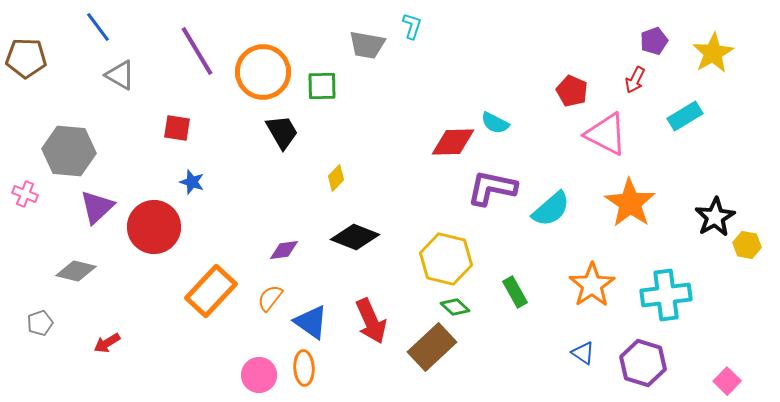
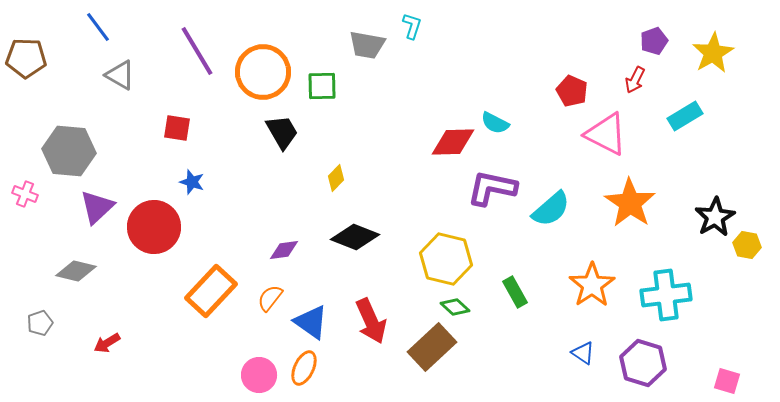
orange ellipse at (304, 368): rotated 28 degrees clockwise
pink square at (727, 381): rotated 28 degrees counterclockwise
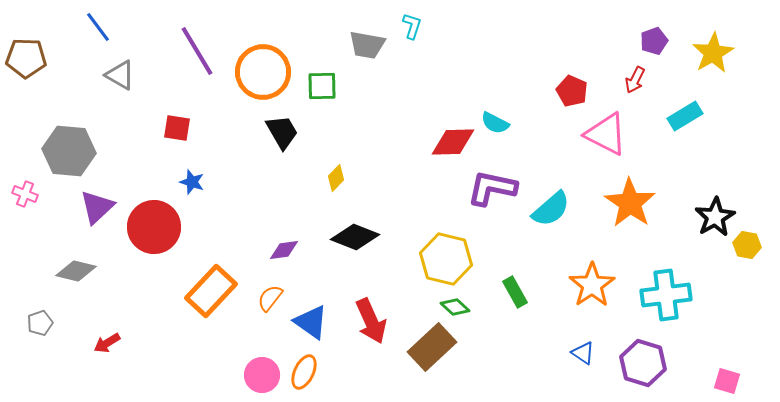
orange ellipse at (304, 368): moved 4 px down
pink circle at (259, 375): moved 3 px right
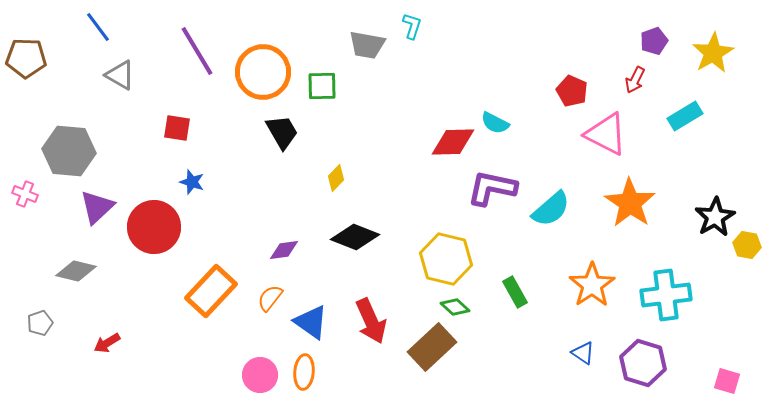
orange ellipse at (304, 372): rotated 20 degrees counterclockwise
pink circle at (262, 375): moved 2 px left
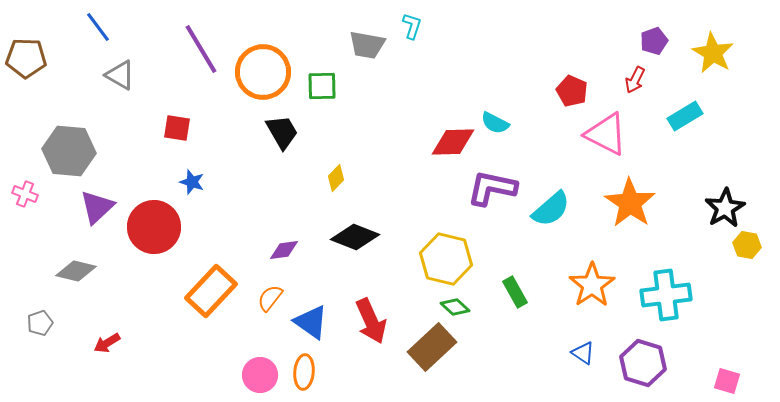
purple line at (197, 51): moved 4 px right, 2 px up
yellow star at (713, 53): rotated 12 degrees counterclockwise
black star at (715, 217): moved 10 px right, 9 px up
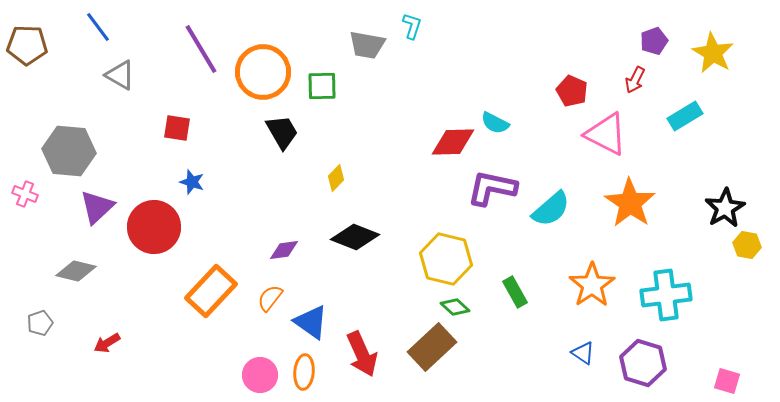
brown pentagon at (26, 58): moved 1 px right, 13 px up
red arrow at (371, 321): moved 9 px left, 33 px down
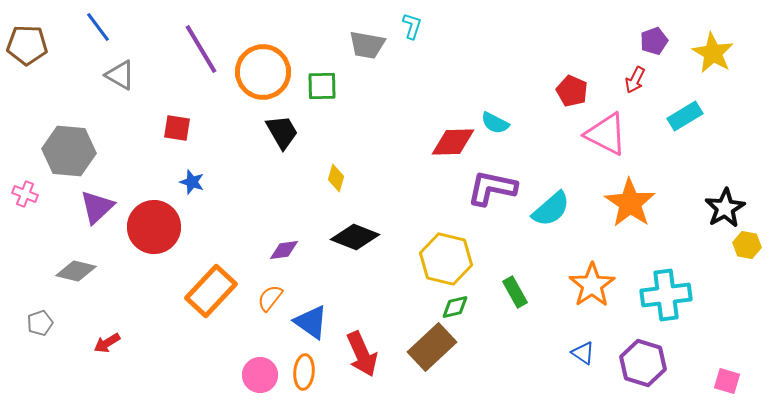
yellow diamond at (336, 178): rotated 28 degrees counterclockwise
green diamond at (455, 307): rotated 56 degrees counterclockwise
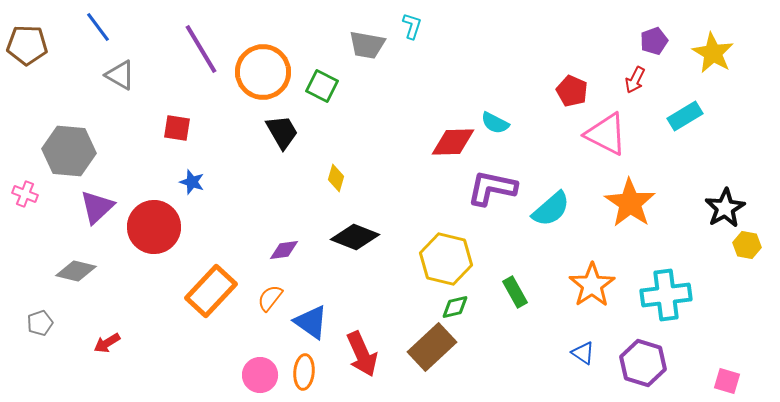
green square at (322, 86): rotated 28 degrees clockwise
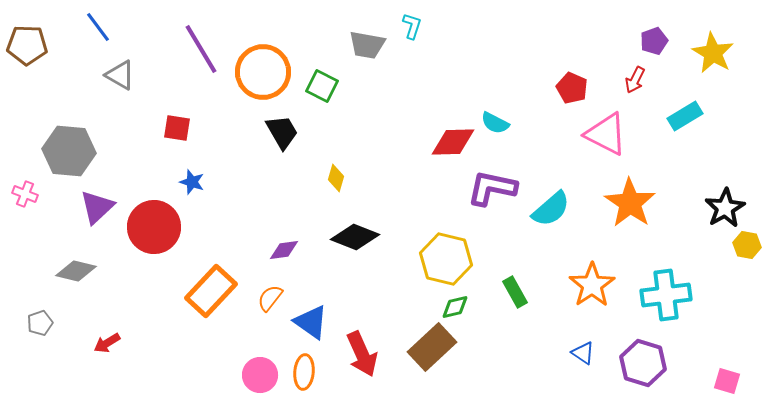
red pentagon at (572, 91): moved 3 px up
